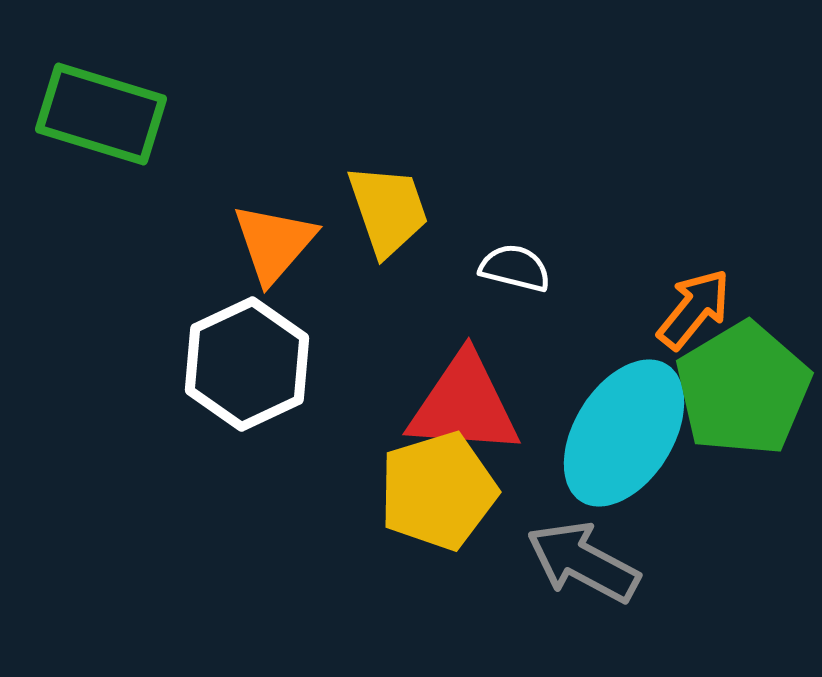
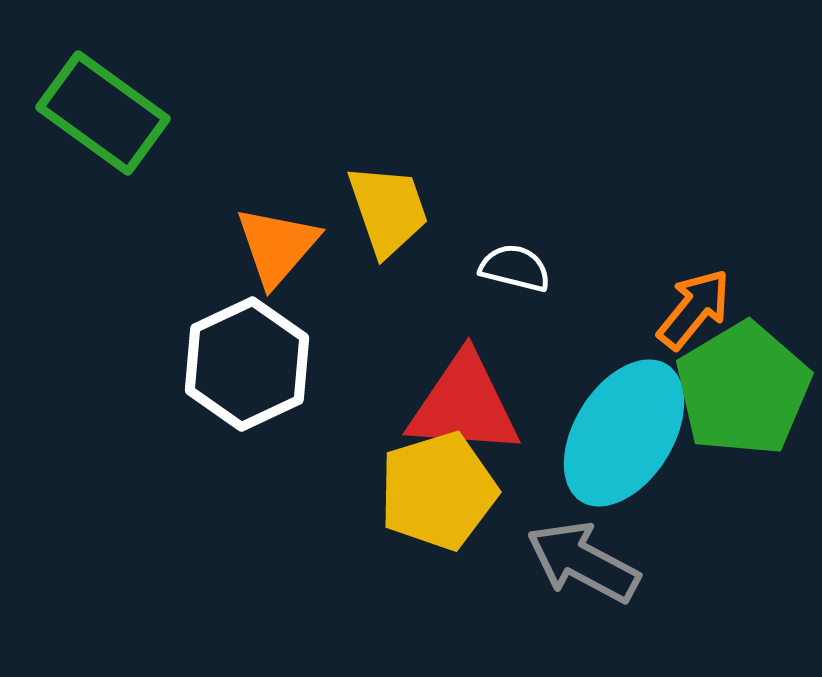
green rectangle: moved 2 px right, 1 px up; rotated 19 degrees clockwise
orange triangle: moved 3 px right, 3 px down
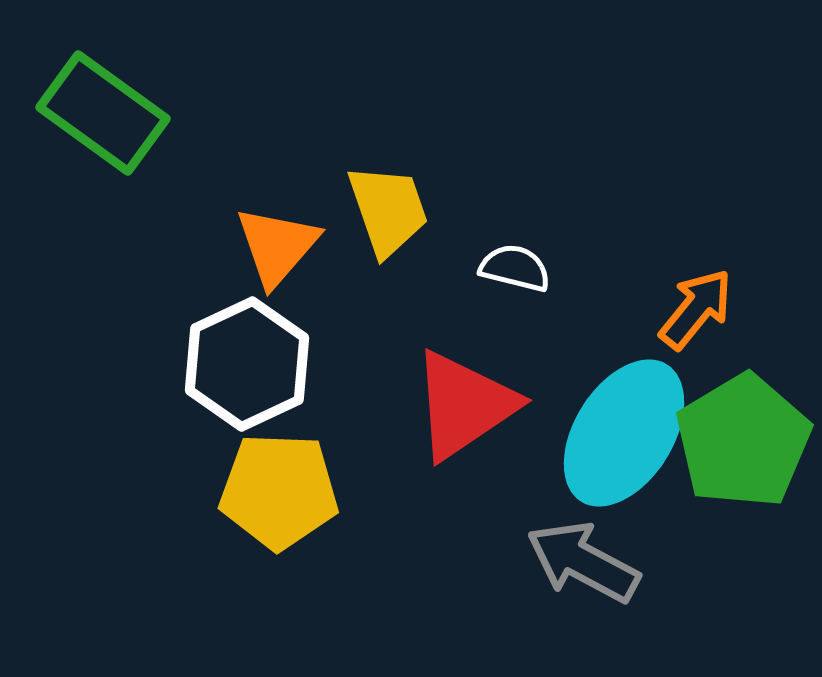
orange arrow: moved 2 px right
green pentagon: moved 52 px down
red triangle: rotated 38 degrees counterclockwise
yellow pentagon: moved 159 px left; rotated 19 degrees clockwise
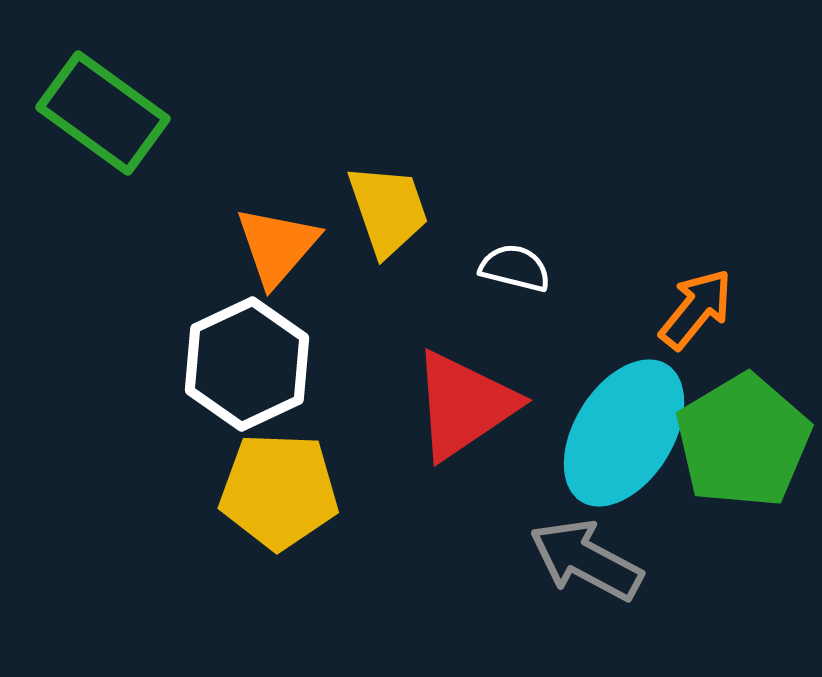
gray arrow: moved 3 px right, 2 px up
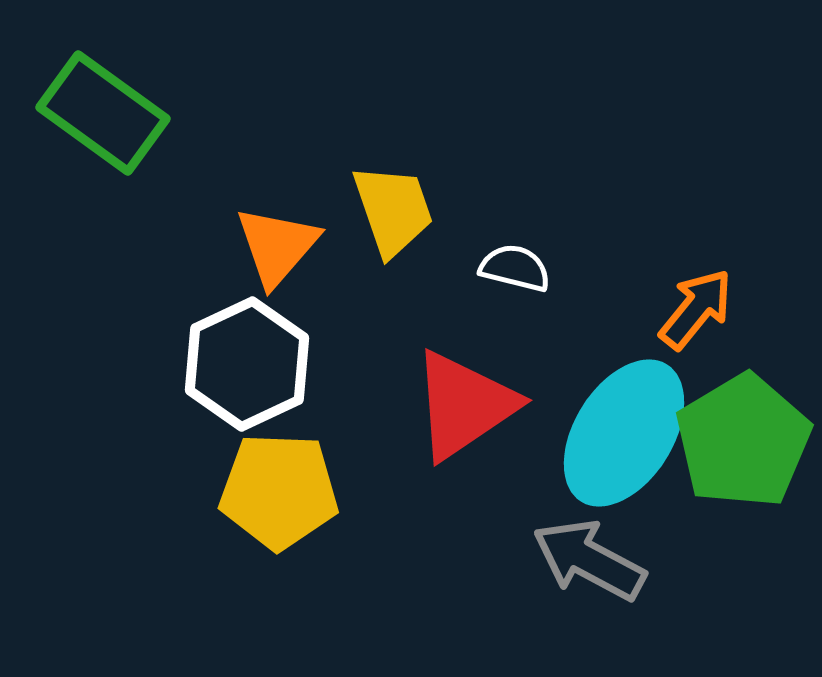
yellow trapezoid: moved 5 px right
gray arrow: moved 3 px right
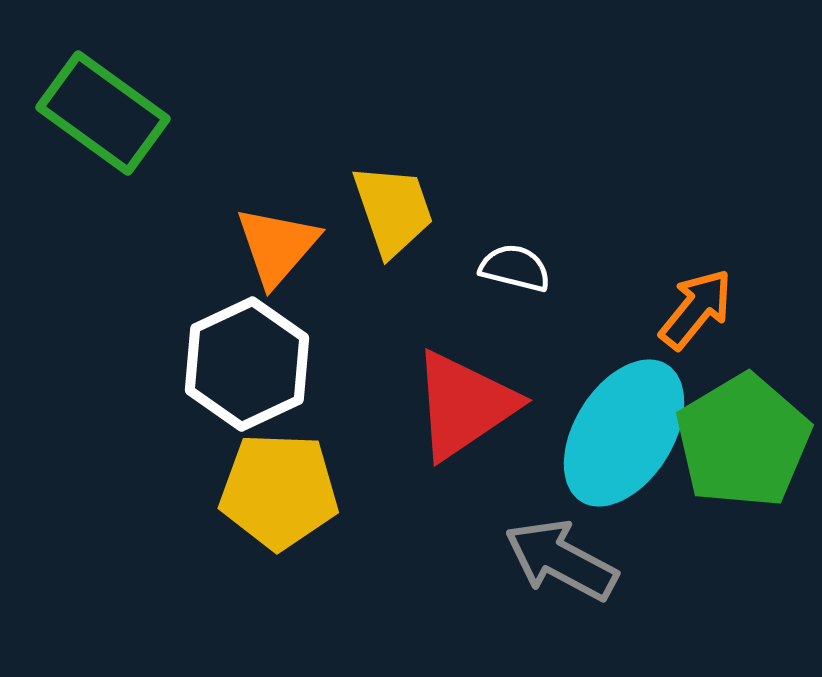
gray arrow: moved 28 px left
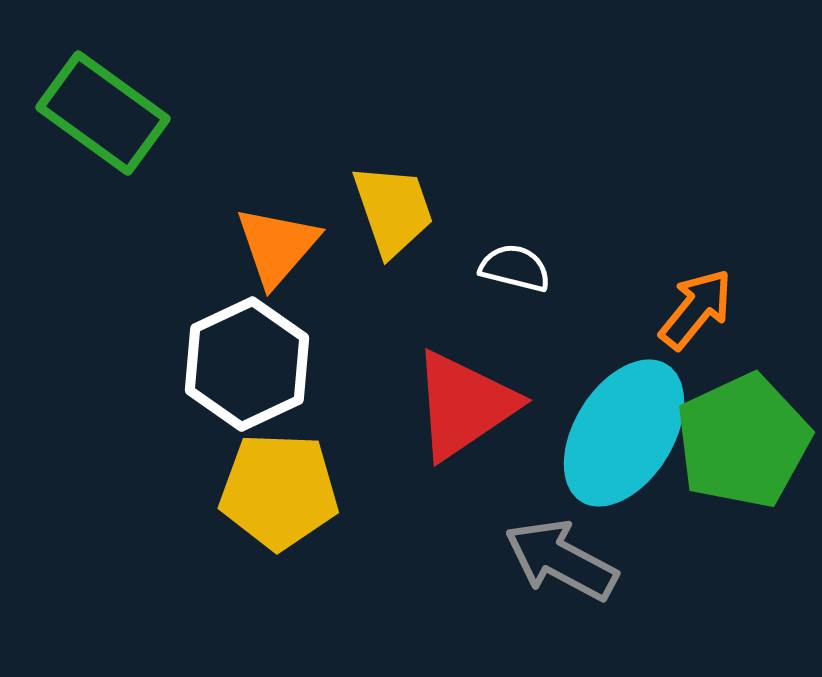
green pentagon: rotated 6 degrees clockwise
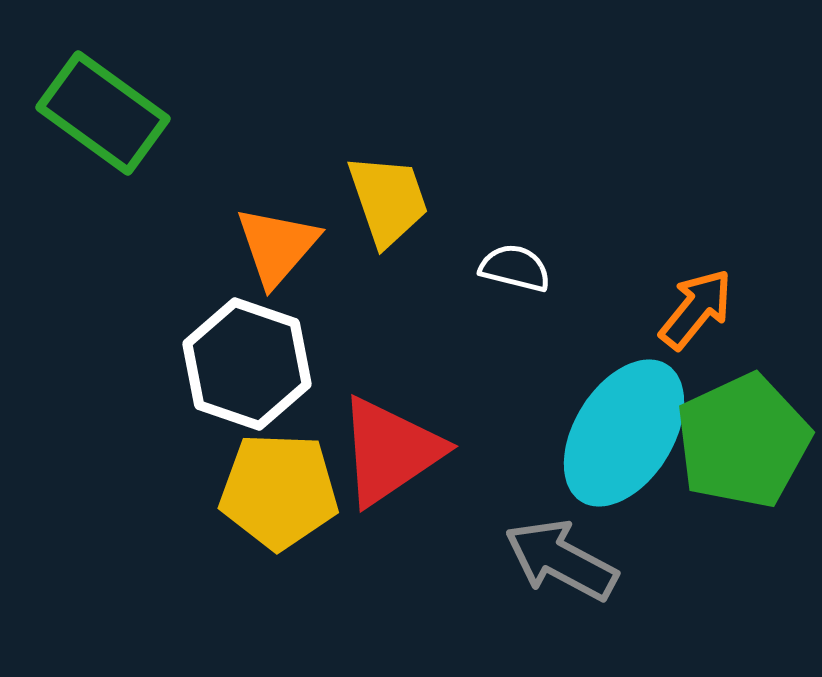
yellow trapezoid: moved 5 px left, 10 px up
white hexagon: rotated 16 degrees counterclockwise
red triangle: moved 74 px left, 46 px down
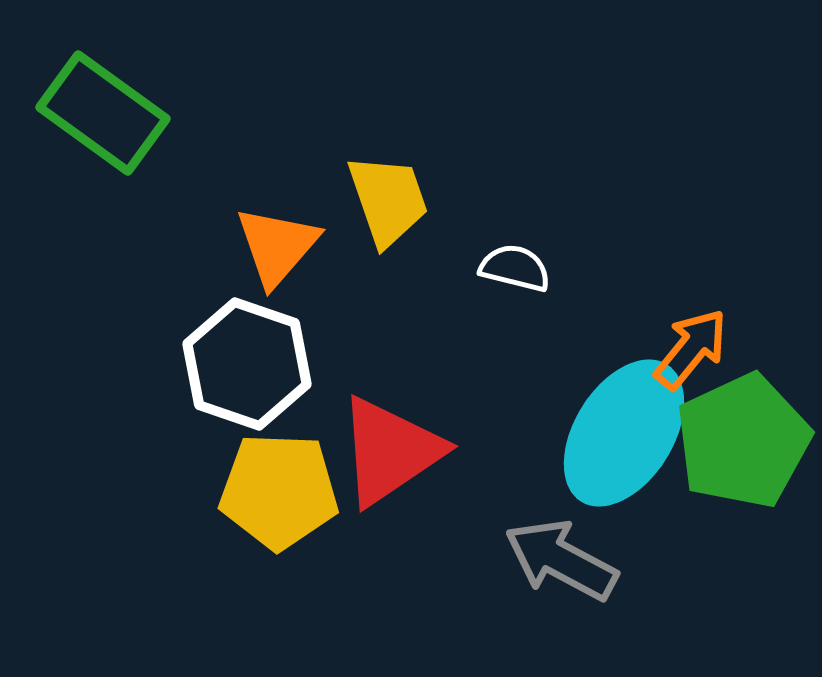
orange arrow: moved 5 px left, 40 px down
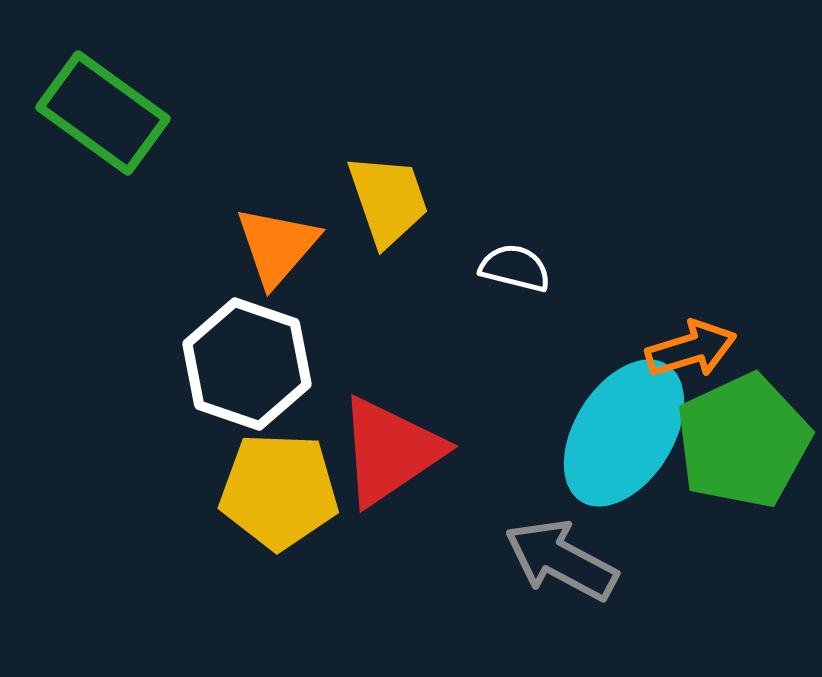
orange arrow: rotated 34 degrees clockwise
